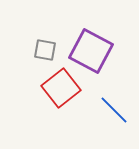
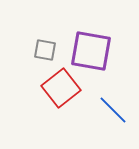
purple square: rotated 18 degrees counterclockwise
blue line: moved 1 px left
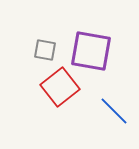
red square: moved 1 px left, 1 px up
blue line: moved 1 px right, 1 px down
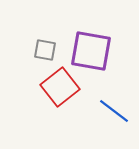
blue line: rotated 8 degrees counterclockwise
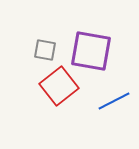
red square: moved 1 px left, 1 px up
blue line: moved 10 px up; rotated 64 degrees counterclockwise
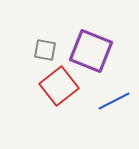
purple square: rotated 12 degrees clockwise
